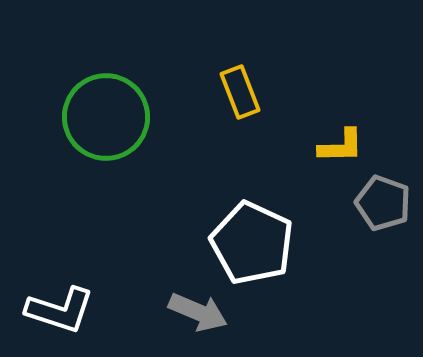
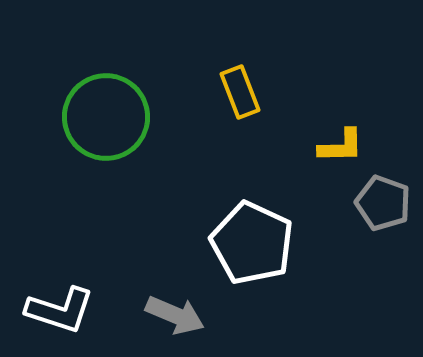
gray arrow: moved 23 px left, 3 px down
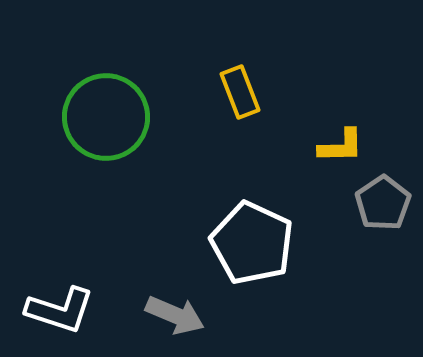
gray pentagon: rotated 18 degrees clockwise
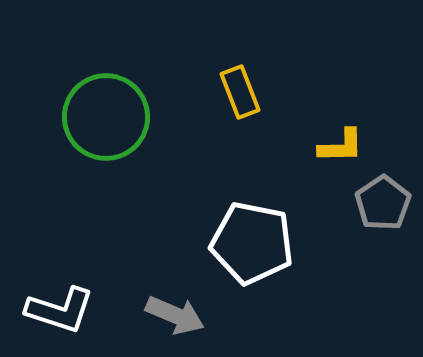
white pentagon: rotated 14 degrees counterclockwise
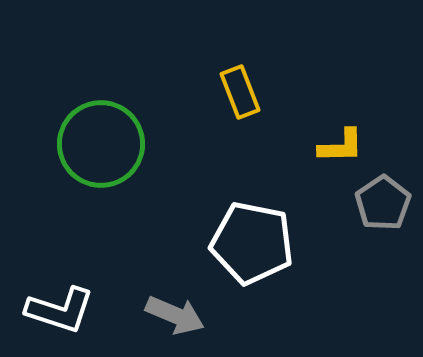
green circle: moved 5 px left, 27 px down
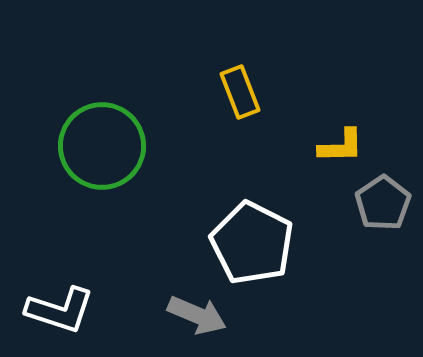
green circle: moved 1 px right, 2 px down
white pentagon: rotated 16 degrees clockwise
gray arrow: moved 22 px right
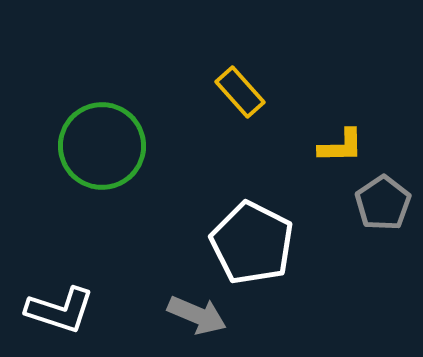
yellow rectangle: rotated 21 degrees counterclockwise
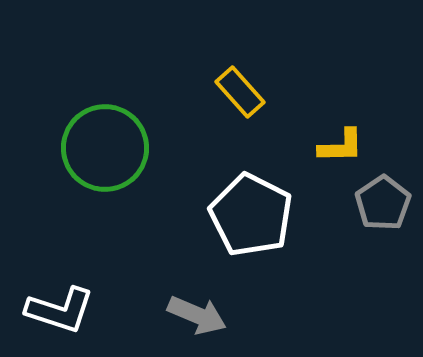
green circle: moved 3 px right, 2 px down
white pentagon: moved 1 px left, 28 px up
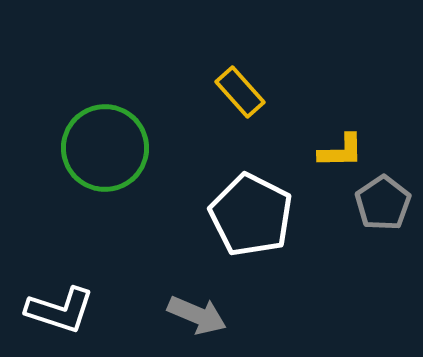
yellow L-shape: moved 5 px down
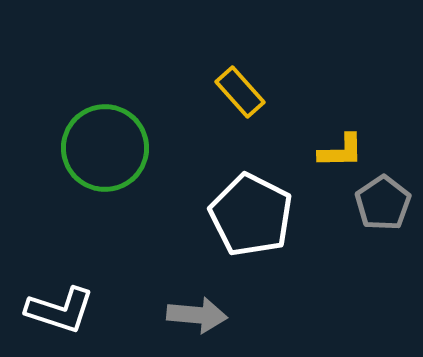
gray arrow: rotated 18 degrees counterclockwise
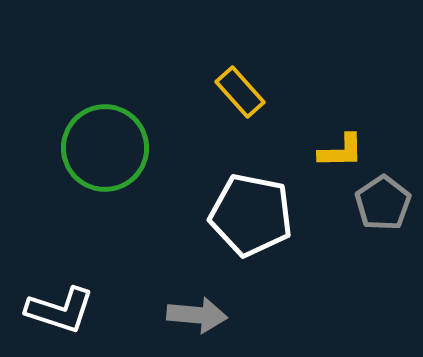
white pentagon: rotated 16 degrees counterclockwise
